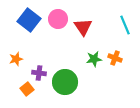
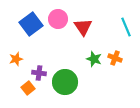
blue square: moved 2 px right, 4 px down; rotated 15 degrees clockwise
cyan line: moved 1 px right, 2 px down
green star: rotated 28 degrees clockwise
orange square: moved 1 px right, 1 px up
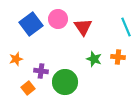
orange cross: moved 3 px right, 1 px up; rotated 16 degrees counterclockwise
purple cross: moved 2 px right, 2 px up
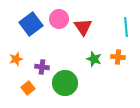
pink circle: moved 1 px right
cyan line: rotated 18 degrees clockwise
purple cross: moved 1 px right, 4 px up
green circle: moved 1 px down
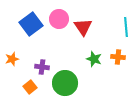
orange star: moved 4 px left
orange square: moved 2 px right, 1 px up
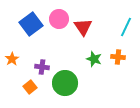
cyan line: rotated 30 degrees clockwise
orange star: rotated 16 degrees counterclockwise
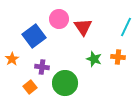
blue square: moved 3 px right, 12 px down
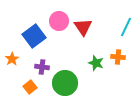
pink circle: moved 2 px down
green star: moved 2 px right, 4 px down
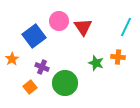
purple cross: rotated 16 degrees clockwise
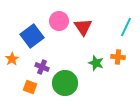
blue square: moved 2 px left
orange square: rotated 32 degrees counterclockwise
